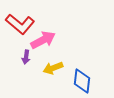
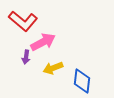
red L-shape: moved 3 px right, 3 px up
pink arrow: moved 2 px down
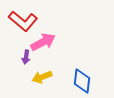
yellow arrow: moved 11 px left, 9 px down
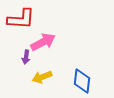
red L-shape: moved 2 px left, 2 px up; rotated 36 degrees counterclockwise
